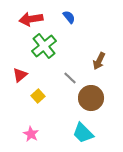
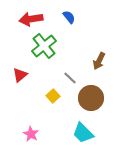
yellow square: moved 15 px right
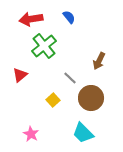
yellow square: moved 4 px down
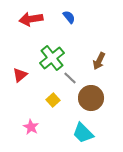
green cross: moved 8 px right, 12 px down
pink star: moved 7 px up
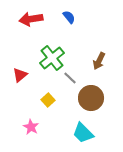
yellow square: moved 5 px left
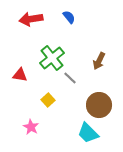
red triangle: rotated 49 degrees clockwise
brown circle: moved 8 px right, 7 px down
cyan trapezoid: moved 5 px right
